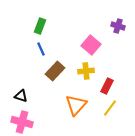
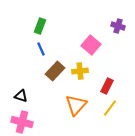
yellow cross: moved 6 px left
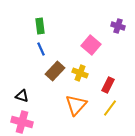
green rectangle: rotated 28 degrees counterclockwise
yellow cross: moved 2 px down; rotated 28 degrees clockwise
red rectangle: moved 1 px right, 1 px up
black triangle: moved 1 px right
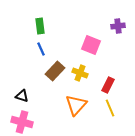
purple cross: rotated 24 degrees counterclockwise
pink square: rotated 18 degrees counterclockwise
yellow line: rotated 60 degrees counterclockwise
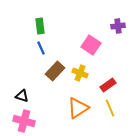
pink square: rotated 12 degrees clockwise
blue line: moved 1 px up
red rectangle: rotated 28 degrees clockwise
orange triangle: moved 2 px right, 3 px down; rotated 15 degrees clockwise
pink cross: moved 2 px right, 1 px up
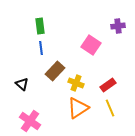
blue line: rotated 16 degrees clockwise
yellow cross: moved 4 px left, 10 px down
black triangle: moved 12 px up; rotated 24 degrees clockwise
pink cross: moved 6 px right; rotated 20 degrees clockwise
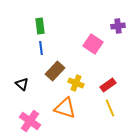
pink square: moved 2 px right, 1 px up
orange triangle: moved 13 px left; rotated 50 degrees clockwise
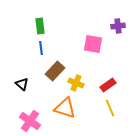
pink square: rotated 24 degrees counterclockwise
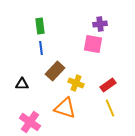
purple cross: moved 18 px left, 2 px up
black triangle: rotated 40 degrees counterclockwise
pink cross: moved 1 px down
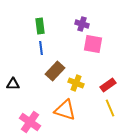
purple cross: moved 18 px left; rotated 24 degrees clockwise
black triangle: moved 9 px left
orange triangle: moved 2 px down
